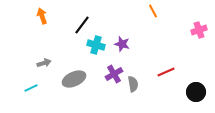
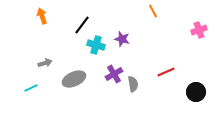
purple star: moved 5 px up
gray arrow: moved 1 px right
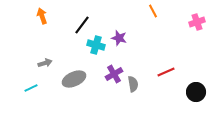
pink cross: moved 2 px left, 8 px up
purple star: moved 3 px left, 1 px up
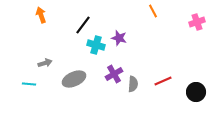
orange arrow: moved 1 px left, 1 px up
black line: moved 1 px right
red line: moved 3 px left, 9 px down
gray semicircle: rotated 14 degrees clockwise
cyan line: moved 2 px left, 4 px up; rotated 32 degrees clockwise
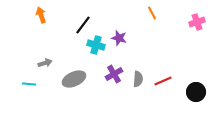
orange line: moved 1 px left, 2 px down
gray semicircle: moved 5 px right, 5 px up
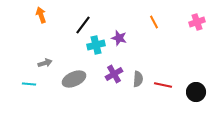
orange line: moved 2 px right, 9 px down
cyan cross: rotated 30 degrees counterclockwise
red line: moved 4 px down; rotated 36 degrees clockwise
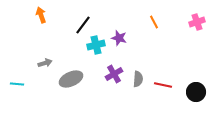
gray ellipse: moved 3 px left
cyan line: moved 12 px left
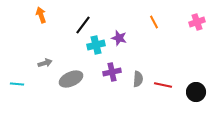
purple cross: moved 2 px left, 2 px up; rotated 18 degrees clockwise
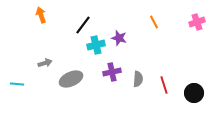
red line: moved 1 px right; rotated 60 degrees clockwise
black circle: moved 2 px left, 1 px down
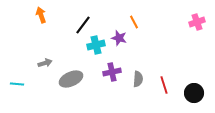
orange line: moved 20 px left
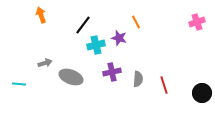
orange line: moved 2 px right
gray ellipse: moved 2 px up; rotated 45 degrees clockwise
cyan line: moved 2 px right
black circle: moved 8 px right
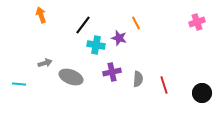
orange line: moved 1 px down
cyan cross: rotated 24 degrees clockwise
